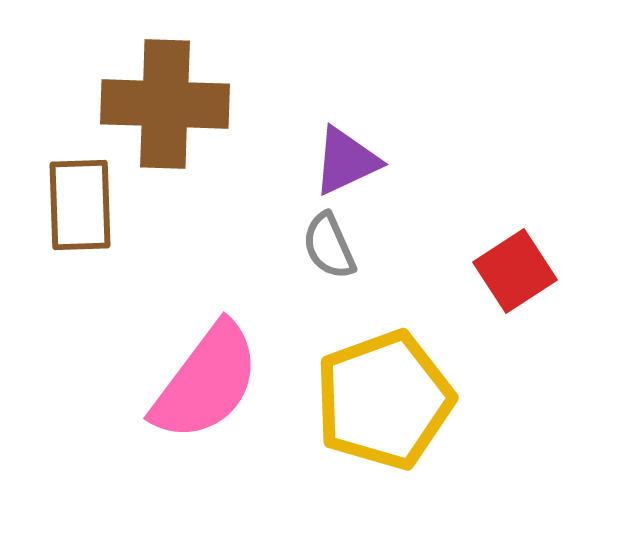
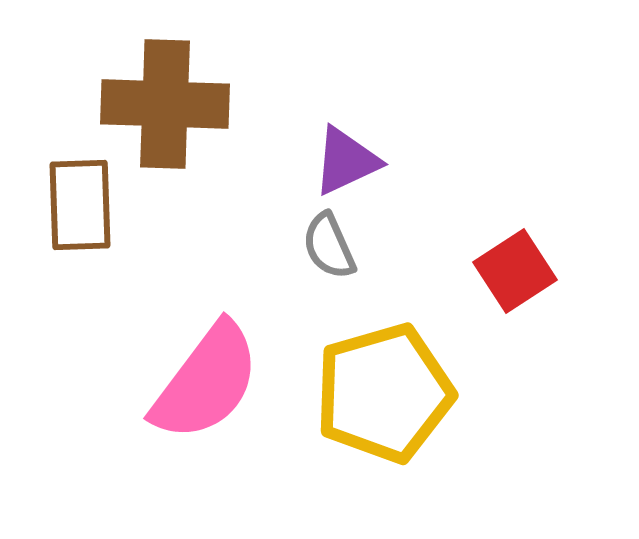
yellow pentagon: moved 7 px up; rotated 4 degrees clockwise
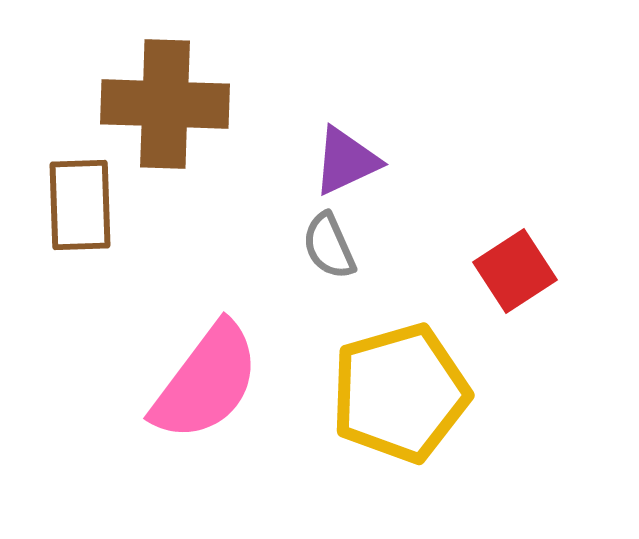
yellow pentagon: moved 16 px right
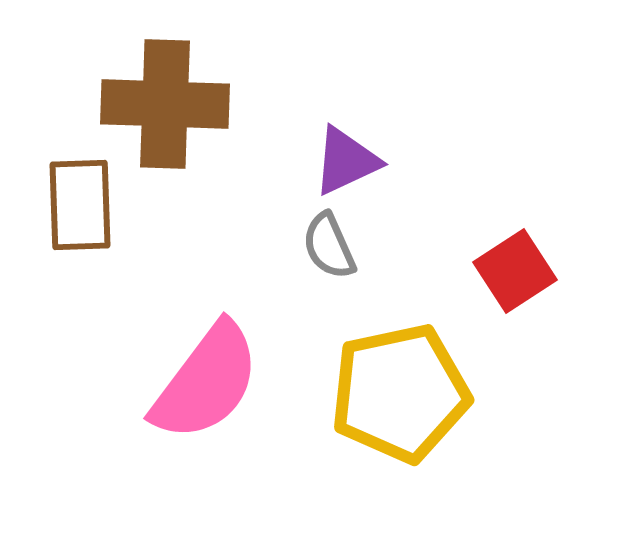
yellow pentagon: rotated 4 degrees clockwise
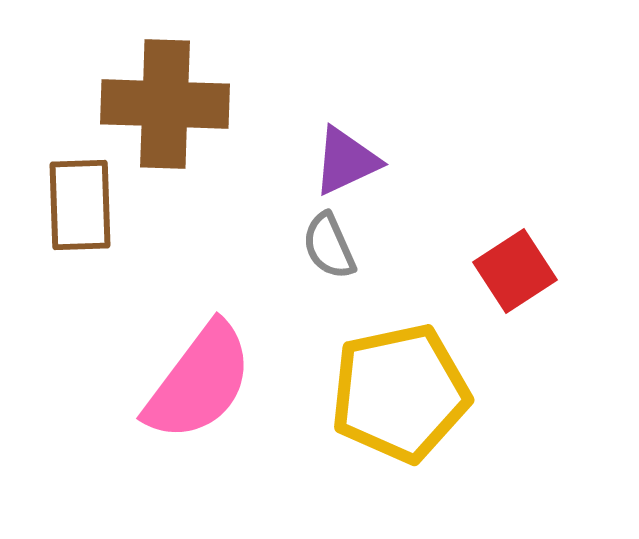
pink semicircle: moved 7 px left
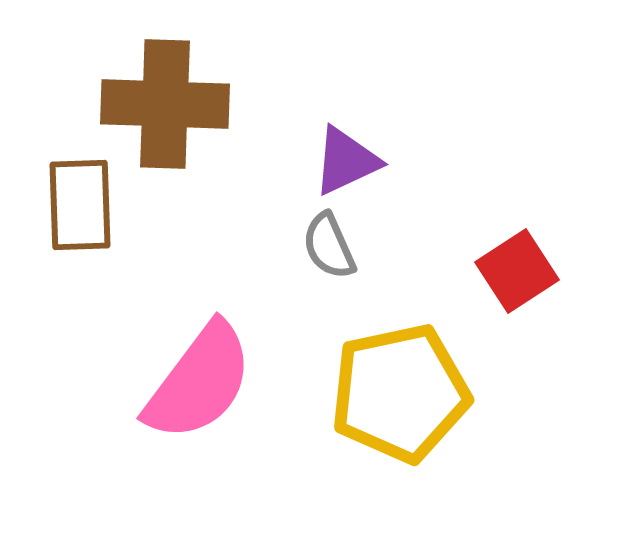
red square: moved 2 px right
